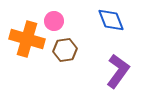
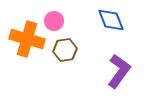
purple L-shape: moved 1 px right
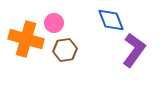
pink circle: moved 2 px down
orange cross: moved 1 px left
purple L-shape: moved 15 px right, 21 px up
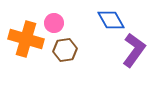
blue diamond: rotated 8 degrees counterclockwise
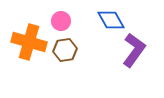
pink circle: moved 7 px right, 2 px up
orange cross: moved 3 px right, 3 px down
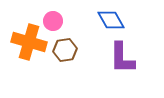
pink circle: moved 8 px left
purple L-shape: moved 12 px left, 8 px down; rotated 144 degrees clockwise
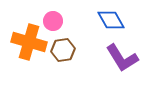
brown hexagon: moved 2 px left
purple L-shape: rotated 32 degrees counterclockwise
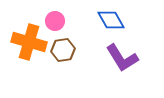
pink circle: moved 2 px right
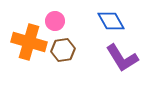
blue diamond: moved 1 px down
